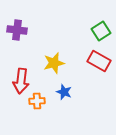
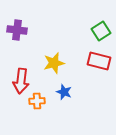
red rectangle: rotated 15 degrees counterclockwise
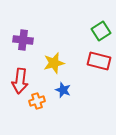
purple cross: moved 6 px right, 10 px down
red arrow: moved 1 px left
blue star: moved 1 px left, 2 px up
orange cross: rotated 14 degrees counterclockwise
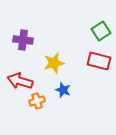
red arrow: rotated 100 degrees clockwise
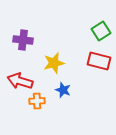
orange cross: rotated 14 degrees clockwise
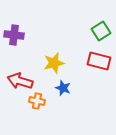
purple cross: moved 9 px left, 5 px up
blue star: moved 2 px up
orange cross: rotated 14 degrees clockwise
